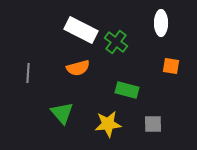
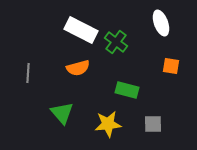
white ellipse: rotated 20 degrees counterclockwise
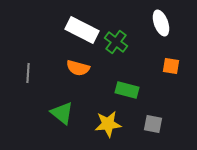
white rectangle: moved 1 px right
orange semicircle: rotated 30 degrees clockwise
green triangle: rotated 10 degrees counterclockwise
gray square: rotated 12 degrees clockwise
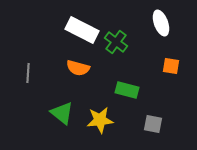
yellow star: moved 8 px left, 4 px up
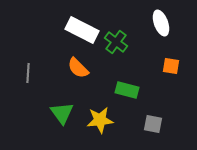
orange semicircle: rotated 30 degrees clockwise
green triangle: rotated 15 degrees clockwise
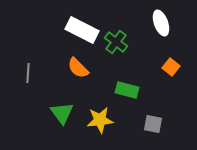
orange square: moved 1 px down; rotated 30 degrees clockwise
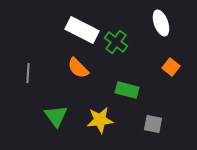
green triangle: moved 6 px left, 3 px down
